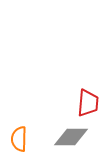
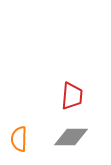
red trapezoid: moved 16 px left, 7 px up
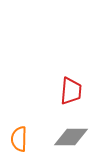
red trapezoid: moved 1 px left, 5 px up
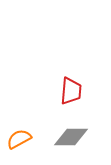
orange semicircle: rotated 60 degrees clockwise
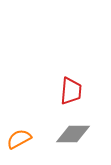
gray diamond: moved 2 px right, 3 px up
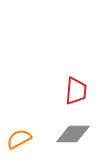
red trapezoid: moved 5 px right
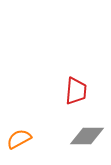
gray diamond: moved 14 px right, 2 px down
